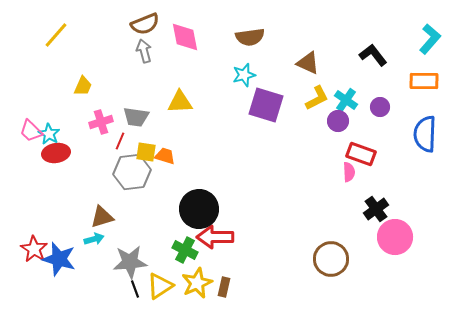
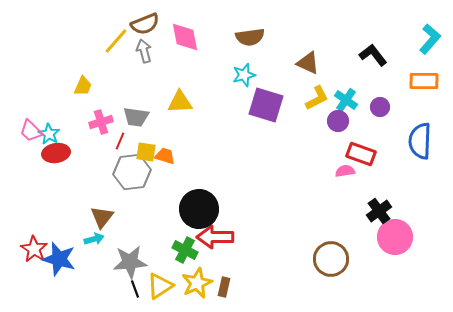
yellow line at (56, 35): moved 60 px right, 6 px down
blue semicircle at (425, 134): moved 5 px left, 7 px down
pink semicircle at (349, 172): moved 4 px left, 1 px up; rotated 96 degrees counterclockwise
black cross at (376, 209): moved 3 px right, 2 px down
brown triangle at (102, 217): rotated 35 degrees counterclockwise
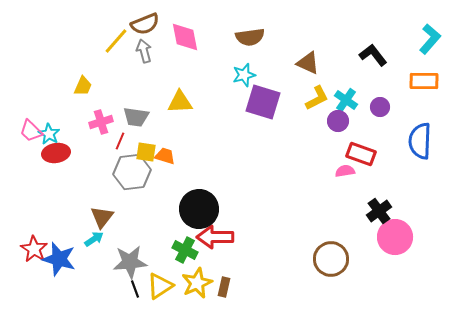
purple square at (266, 105): moved 3 px left, 3 px up
cyan arrow at (94, 239): rotated 18 degrees counterclockwise
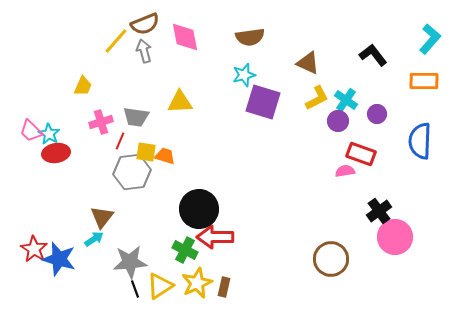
purple circle at (380, 107): moved 3 px left, 7 px down
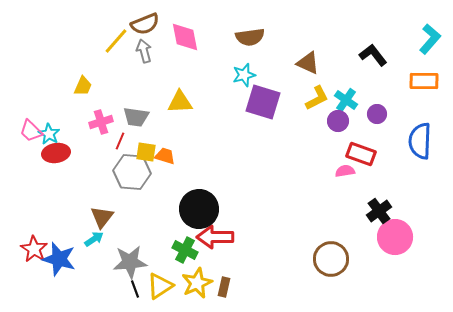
gray hexagon at (132, 172): rotated 12 degrees clockwise
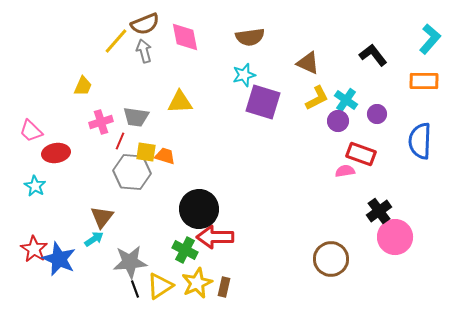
cyan star at (49, 134): moved 14 px left, 52 px down
blue star at (59, 259): rotated 8 degrees clockwise
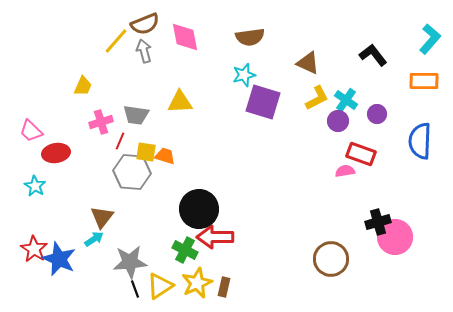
gray trapezoid at (136, 117): moved 2 px up
black cross at (379, 211): moved 1 px left, 11 px down; rotated 20 degrees clockwise
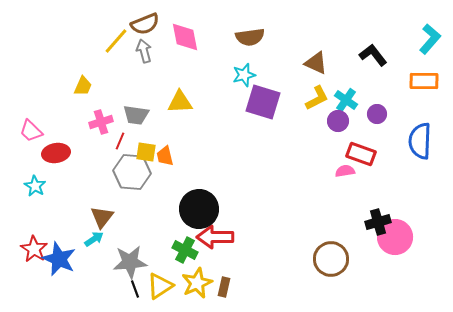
brown triangle at (308, 63): moved 8 px right
orange trapezoid at (165, 156): rotated 120 degrees counterclockwise
